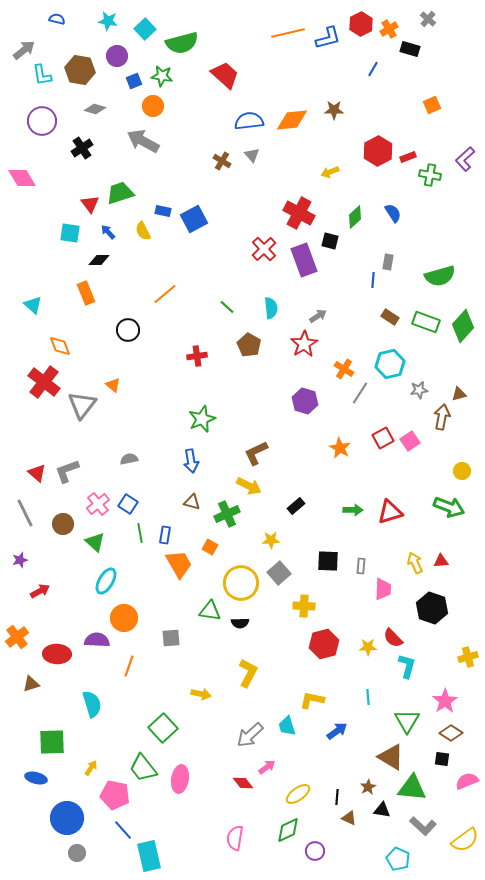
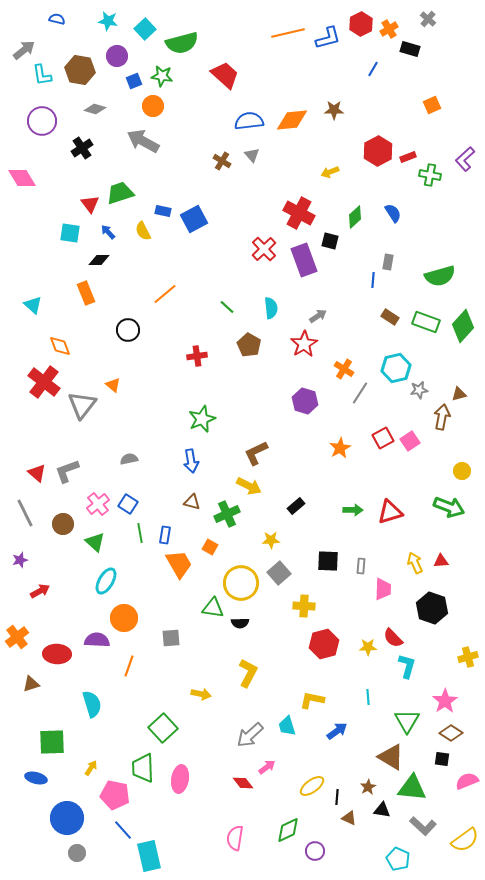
cyan hexagon at (390, 364): moved 6 px right, 4 px down
orange star at (340, 448): rotated 15 degrees clockwise
green triangle at (210, 611): moved 3 px right, 3 px up
green trapezoid at (143, 768): rotated 36 degrees clockwise
yellow ellipse at (298, 794): moved 14 px right, 8 px up
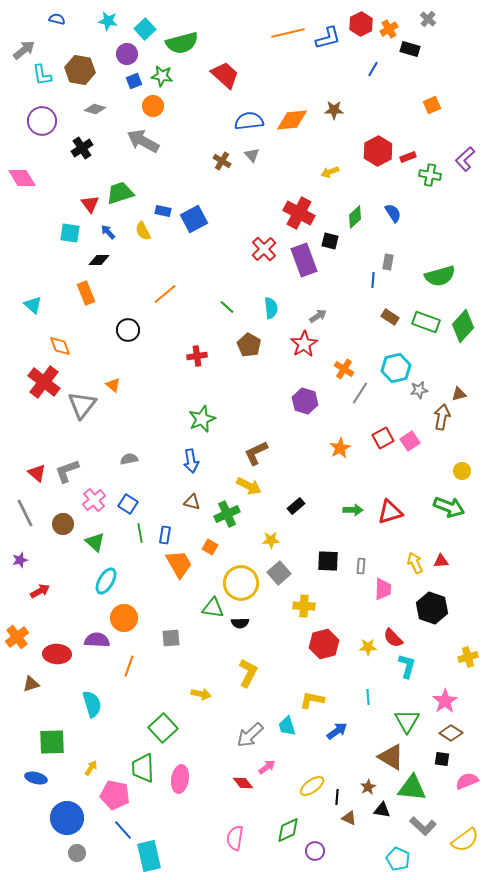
purple circle at (117, 56): moved 10 px right, 2 px up
pink cross at (98, 504): moved 4 px left, 4 px up
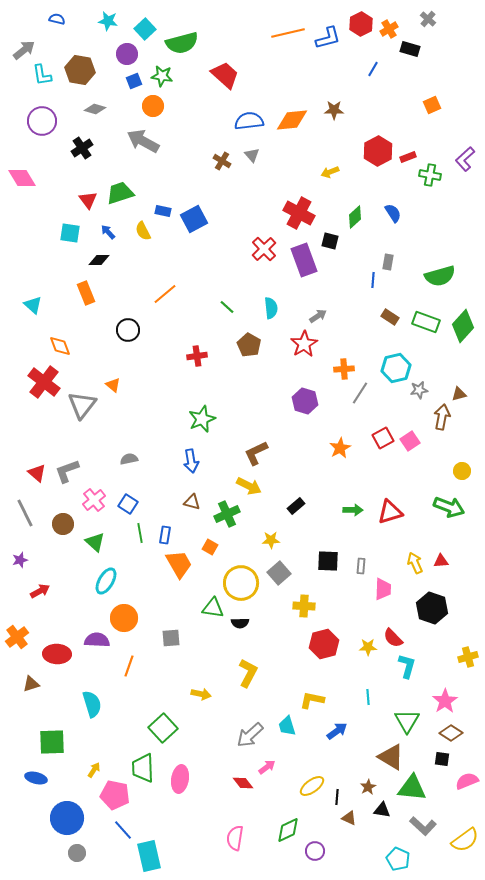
red triangle at (90, 204): moved 2 px left, 4 px up
orange cross at (344, 369): rotated 36 degrees counterclockwise
yellow arrow at (91, 768): moved 3 px right, 2 px down
